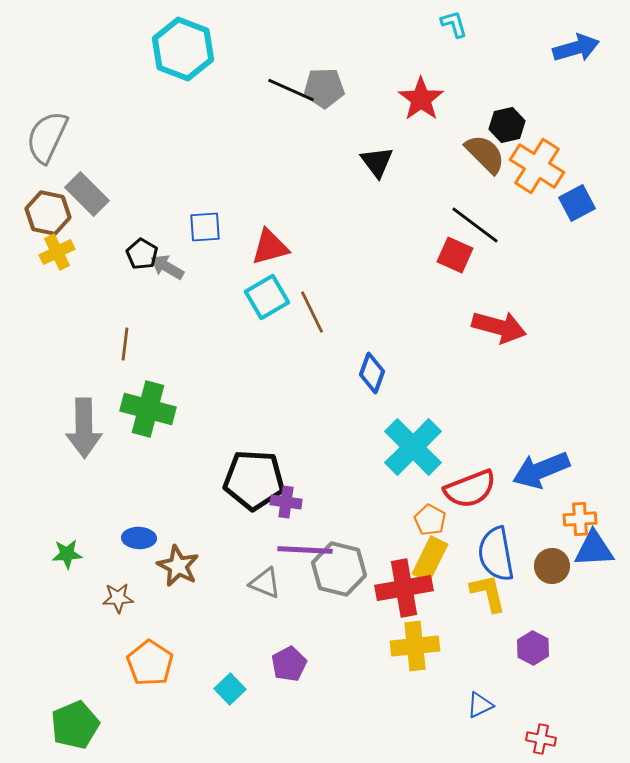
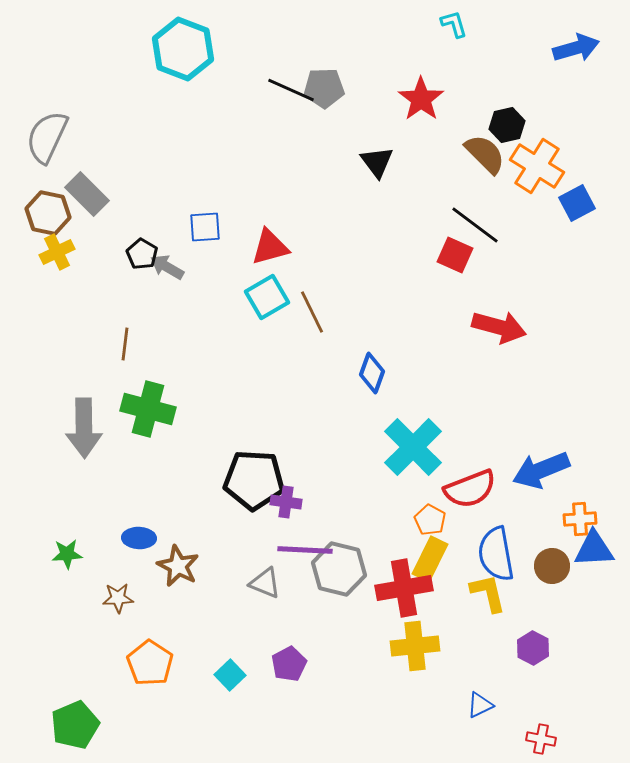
cyan square at (230, 689): moved 14 px up
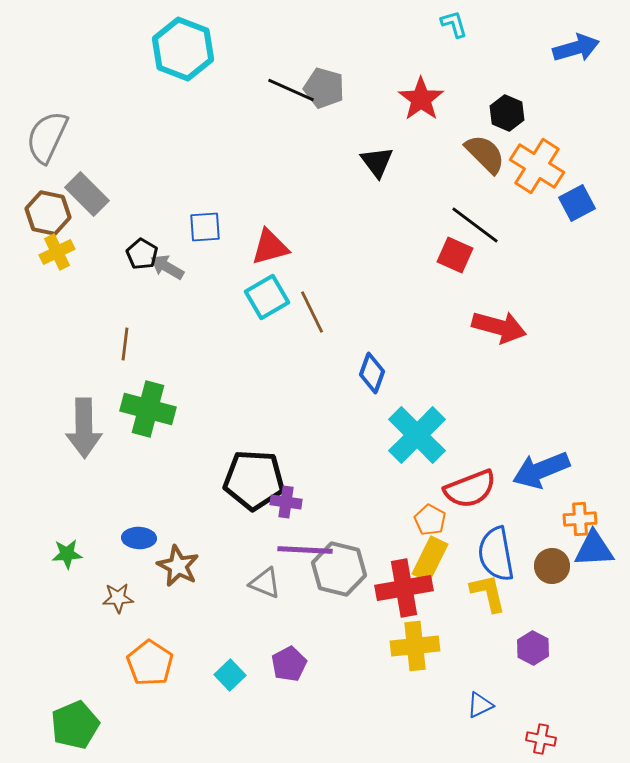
gray pentagon at (324, 88): rotated 18 degrees clockwise
black hexagon at (507, 125): moved 12 px up; rotated 24 degrees counterclockwise
cyan cross at (413, 447): moved 4 px right, 12 px up
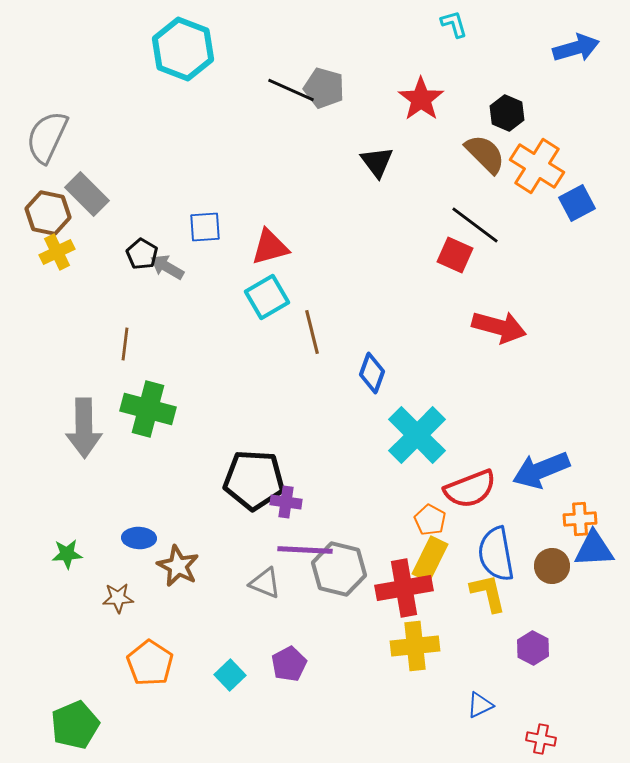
brown line at (312, 312): moved 20 px down; rotated 12 degrees clockwise
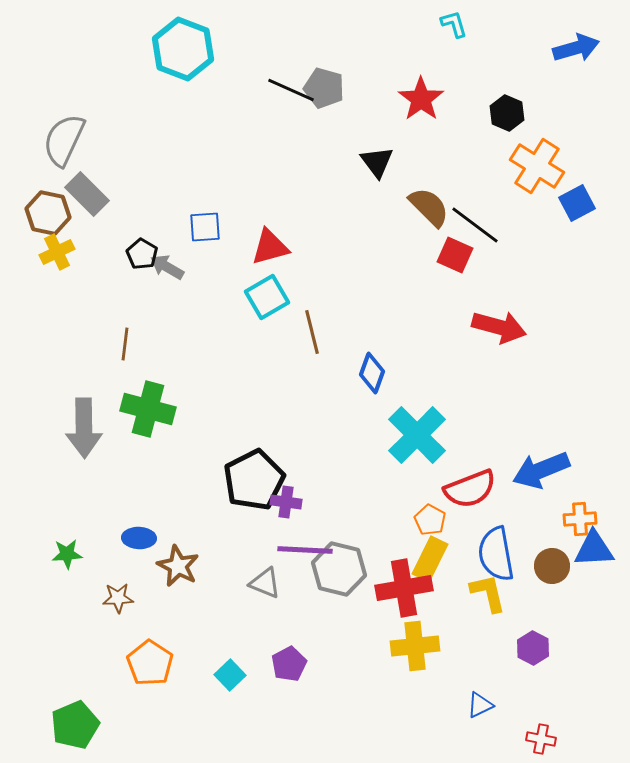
gray semicircle at (47, 137): moved 17 px right, 3 px down
brown semicircle at (485, 154): moved 56 px left, 53 px down
black pentagon at (254, 480): rotated 30 degrees counterclockwise
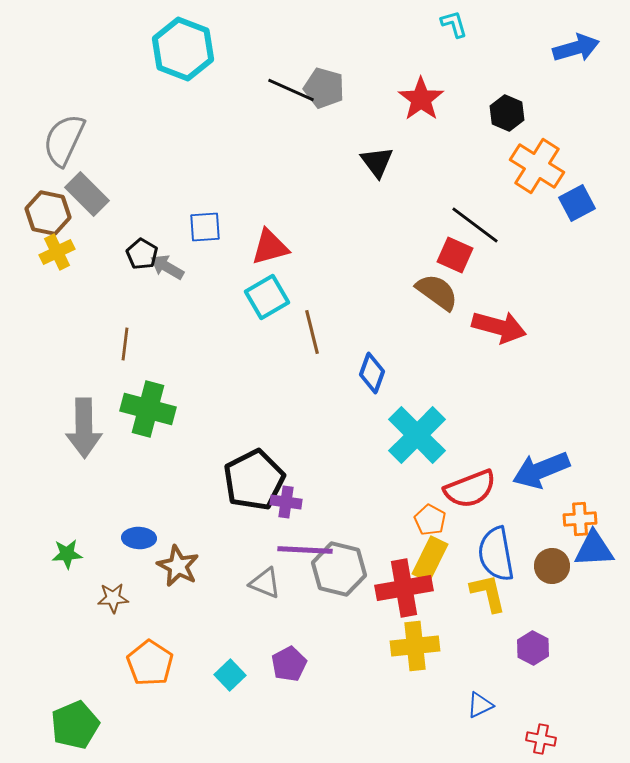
brown semicircle at (429, 207): moved 8 px right, 85 px down; rotated 9 degrees counterclockwise
brown star at (118, 598): moved 5 px left
